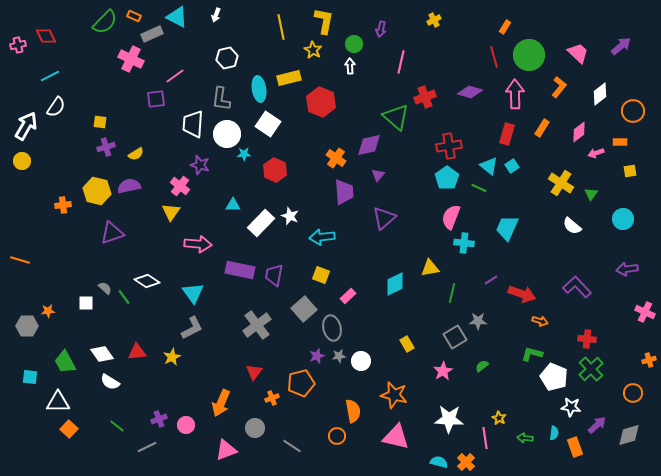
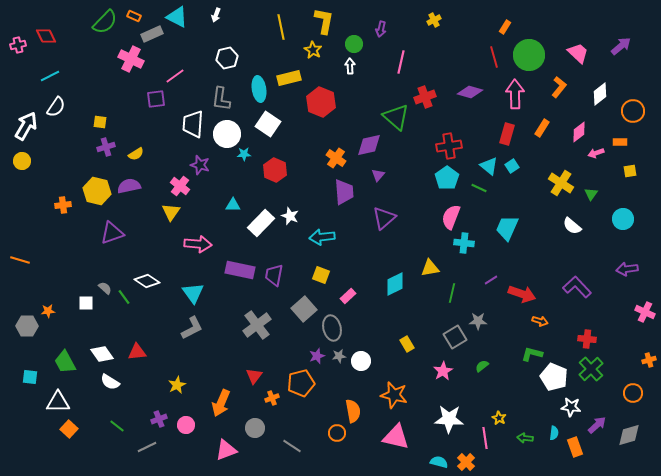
yellow star at (172, 357): moved 5 px right, 28 px down
red triangle at (254, 372): moved 4 px down
orange circle at (337, 436): moved 3 px up
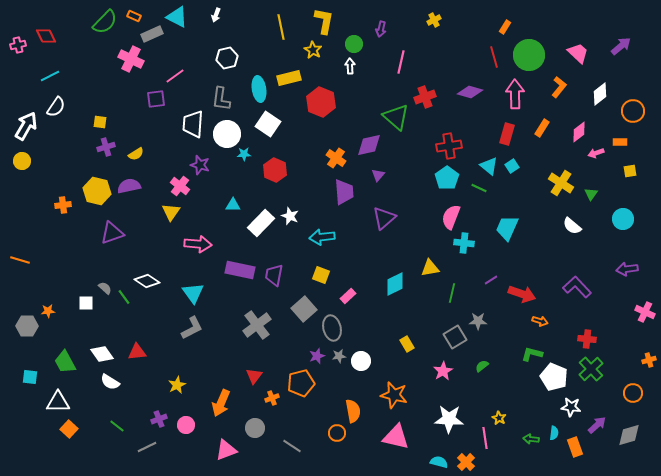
green arrow at (525, 438): moved 6 px right, 1 px down
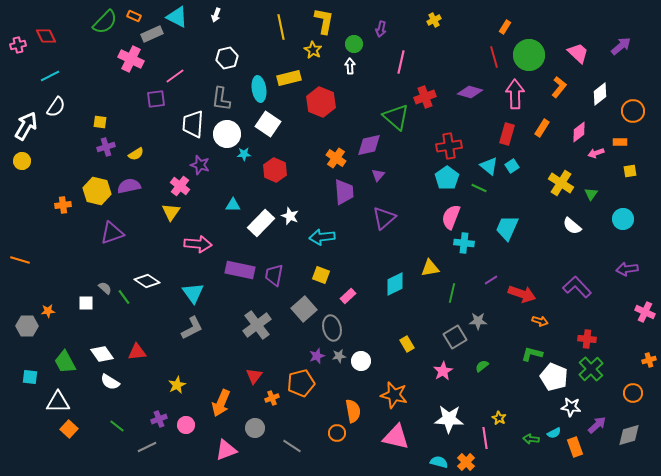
cyan semicircle at (554, 433): rotated 56 degrees clockwise
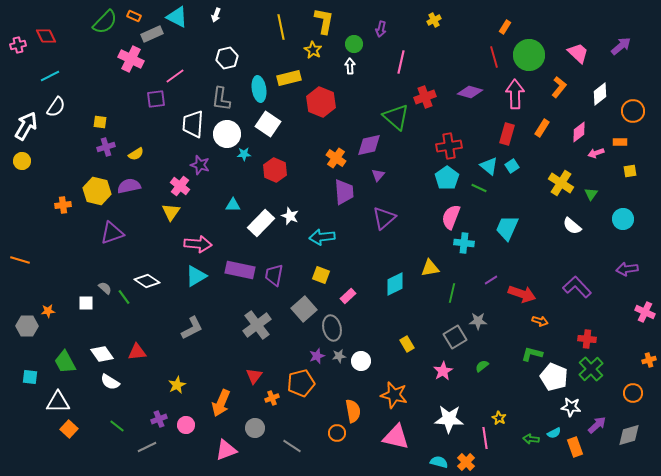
cyan triangle at (193, 293): moved 3 px right, 17 px up; rotated 35 degrees clockwise
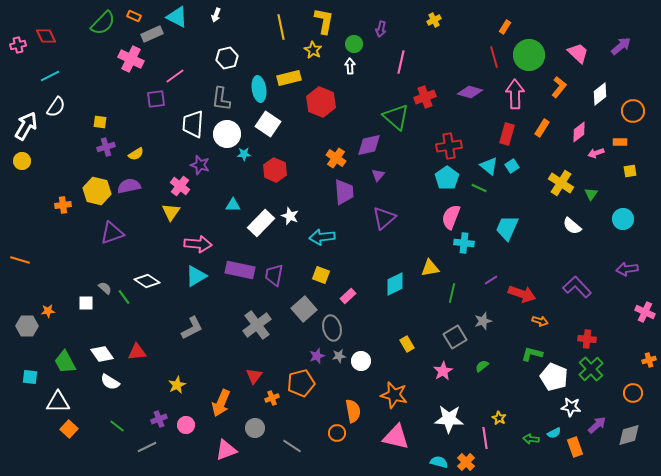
green semicircle at (105, 22): moved 2 px left, 1 px down
gray star at (478, 321): moved 5 px right; rotated 18 degrees counterclockwise
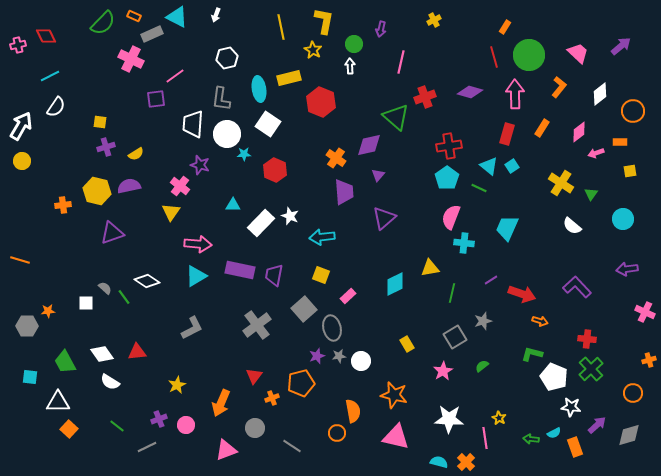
white arrow at (26, 126): moved 5 px left
